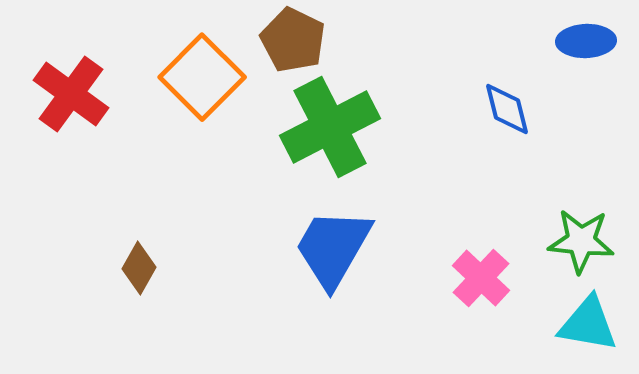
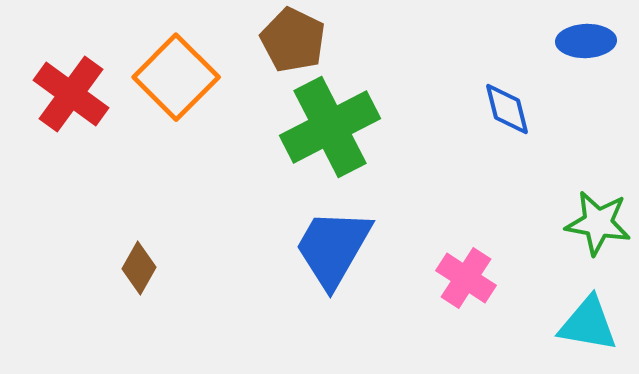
orange square: moved 26 px left
green star: moved 17 px right, 18 px up; rotated 4 degrees clockwise
pink cross: moved 15 px left; rotated 10 degrees counterclockwise
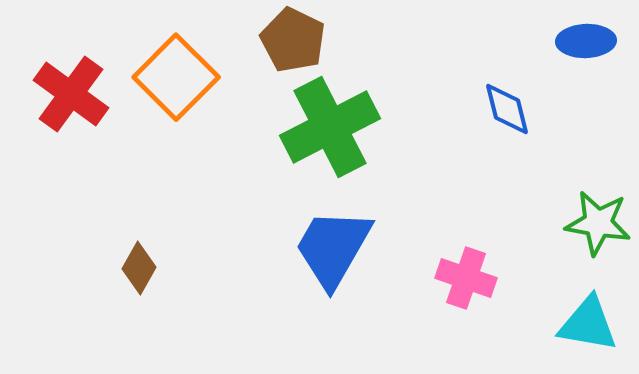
pink cross: rotated 14 degrees counterclockwise
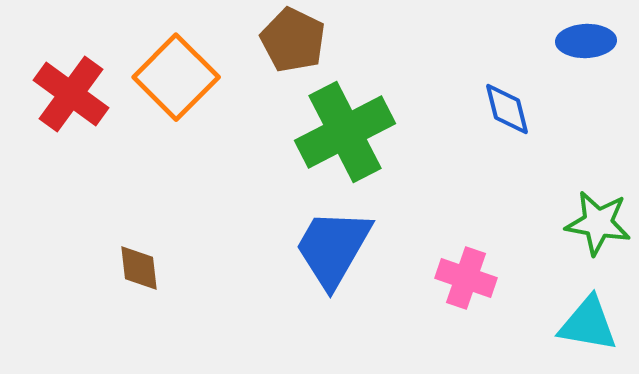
green cross: moved 15 px right, 5 px down
brown diamond: rotated 36 degrees counterclockwise
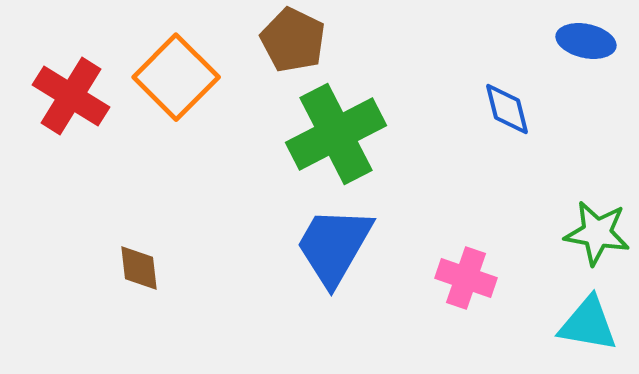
blue ellipse: rotated 14 degrees clockwise
red cross: moved 2 px down; rotated 4 degrees counterclockwise
green cross: moved 9 px left, 2 px down
green star: moved 1 px left, 10 px down
blue trapezoid: moved 1 px right, 2 px up
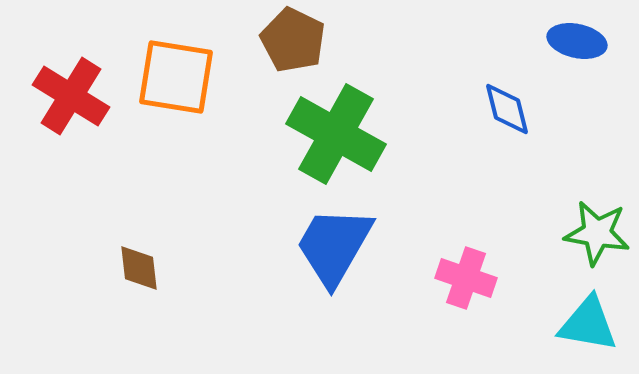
blue ellipse: moved 9 px left
orange square: rotated 36 degrees counterclockwise
green cross: rotated 34 degrees counterclockwise
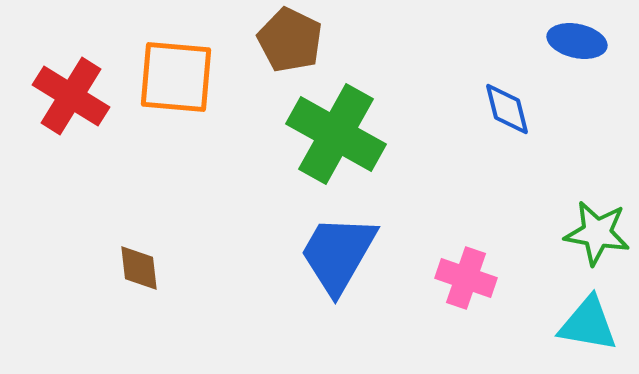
brown pentagon: moved 3 px left
orange square: rotated 4 degrees counterclockwise
blue trapezoid: moved 4 px right, 8 px down
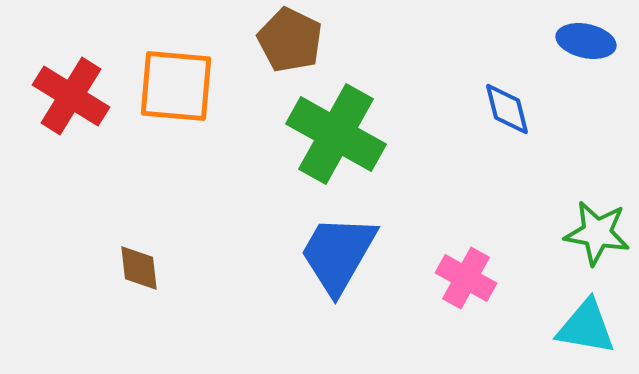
blue ellipse: moved 9 px right
orange square: moved 9 px down
pink cross: rotated 10 degrees clockwise
cyan triangle: moved 2 px left, 3 px down
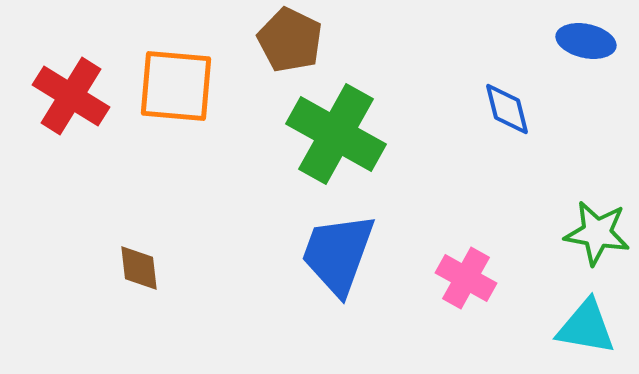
blue trapezoid: rotated 10 degrees counterclockwise
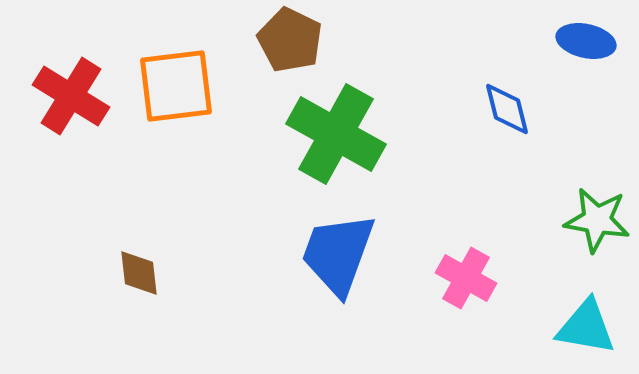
orange square: rotated 12 degrees counterclockwise
green star: moved 13 px up
brown diamond: moved 5 px down
